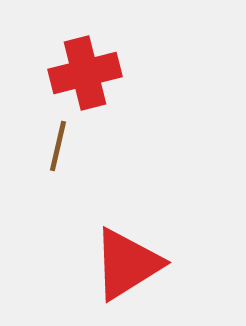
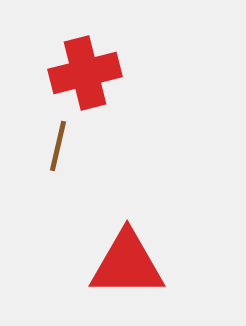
red triangle: rotated 32 degrees clockwise
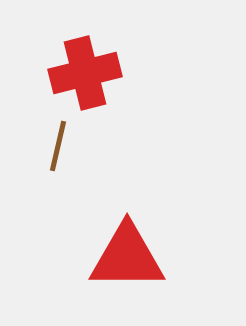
red triangle: moved 7 px up
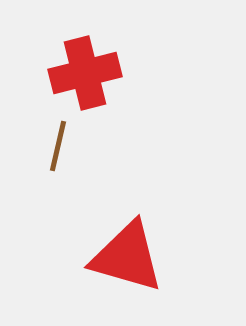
red triangle: rotated 16 degrees clockwise
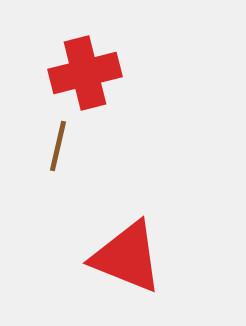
red triangle: rotated 6 degrees clockwise
